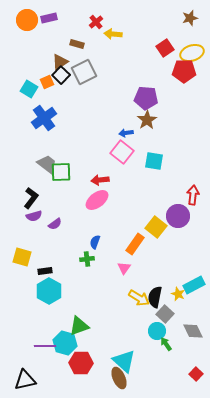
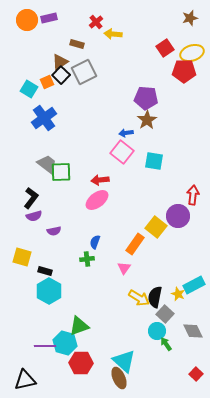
purple semicircle at (55, 224): moved 1 px left, 7 px down; rotated 24 degrees clockwise
black rectangle at (45, 271): rotated 24 degrees clockwise
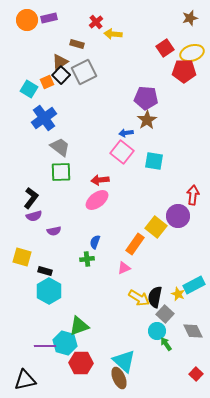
gray trapezoid at (47, 164): moved 13 px right, 17 px up
pink triangle at (124, 268): rotated 32 degrees clockwise
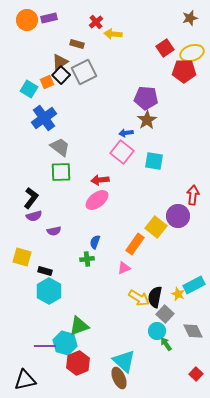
red hexagon at (81, 363): moved 3 px left; rotated 25 degrees counterclockwise
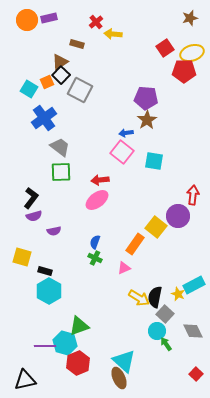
gray square at (84, 72): moved 4 px left, 18 px down; rotated 35 degrees counterclockwise
green cross at (87, 259): moved 8 px right, 1 px up; rotated 32 degrees clockwise
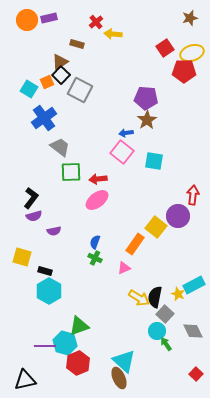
green square at (61, 172): moved 10 px right
red arrow at (100, 180): moved 2 px left, 1 px up
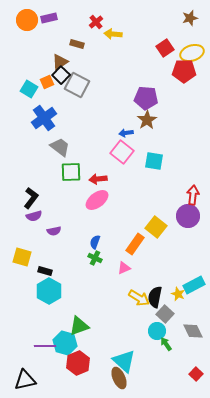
gray square at (80, 90): moved 3 px left, 5 px up
purple circle at (178, 216): moved 10 px right
